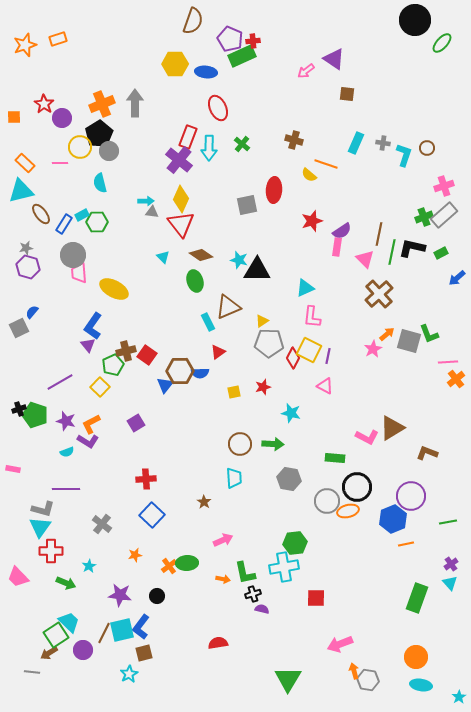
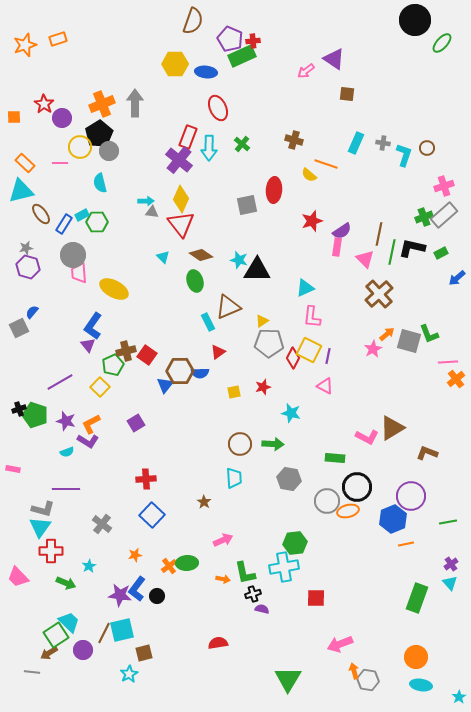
blue L-shape at (141, 627): moved 4 px left, 38 px up
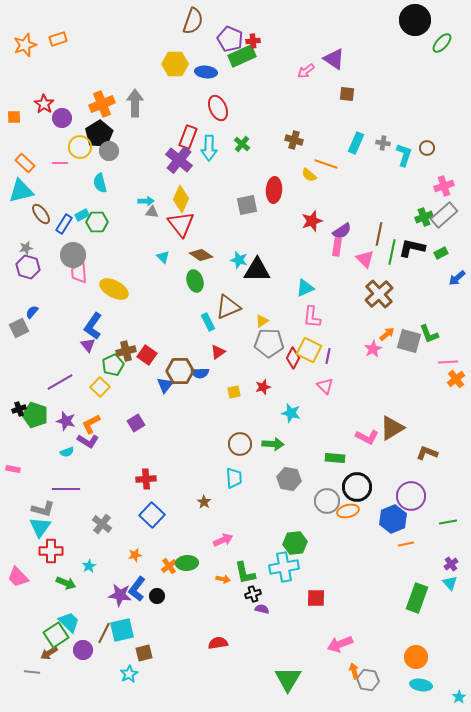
pink triangle at (325, 386): rotated 18 degrees clockwise
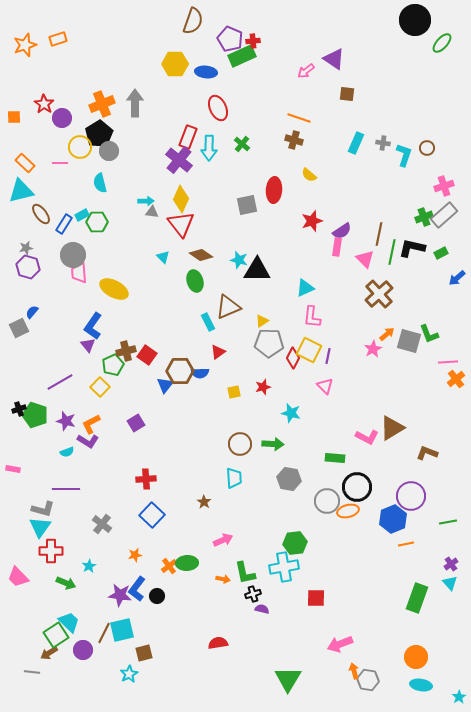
orange line at (326, 164): moved 27 px left, 46 px up
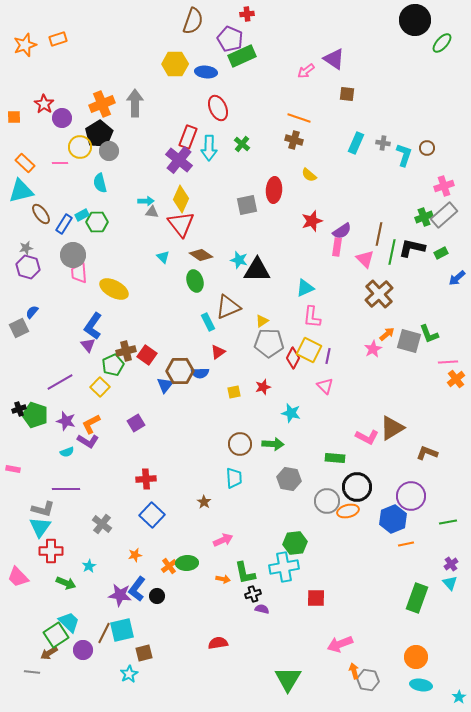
red cross at (253, 41): moved 6 px left, 27 px up
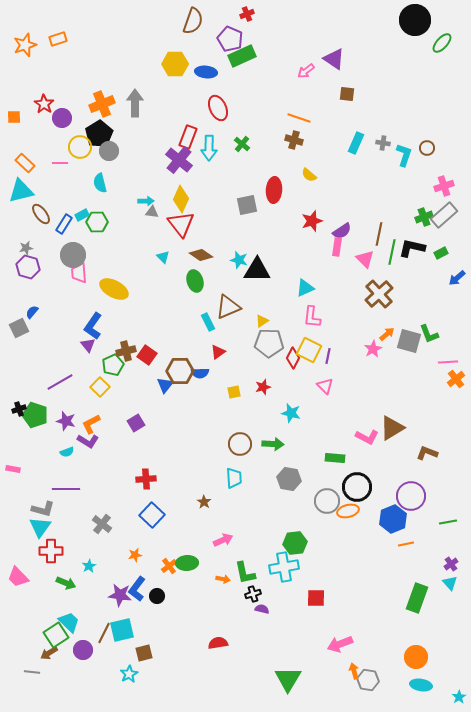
red cross at (247, 14): rotated 16 degrees counterclockwise
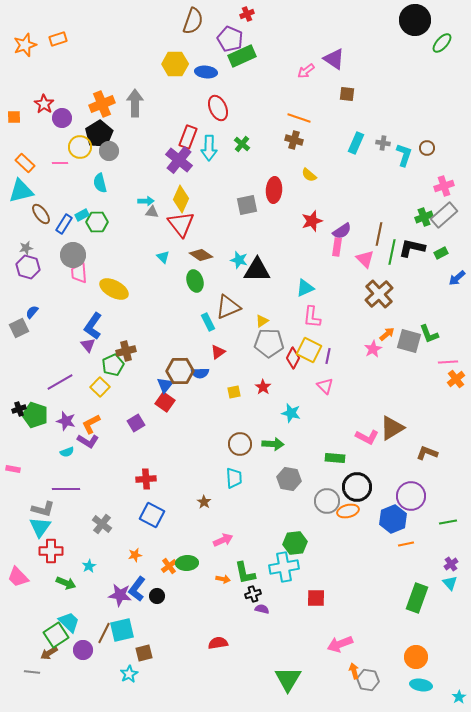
red square at (147, 355): moved 18 px right, 47 px down
red star at (263, 387): rotated 21 degrees counterclockwise
blue square at (152, 515): rotated 15 degrees counterclockwise
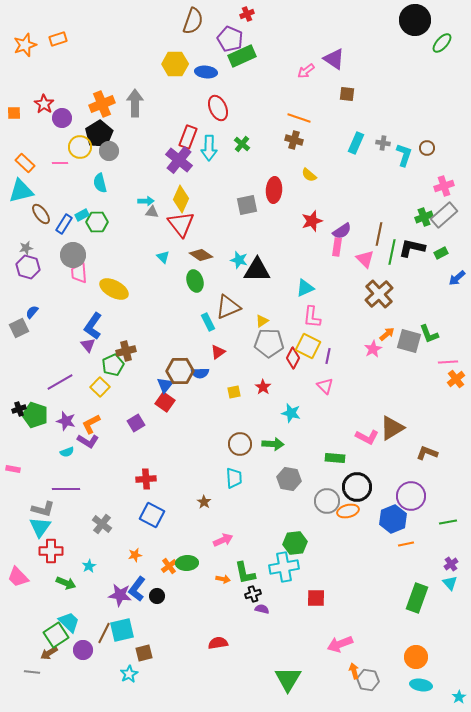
orange square at (14, 117): moved 4 px up
yellow square at (309, 350): moved 1 px left, 4 px up
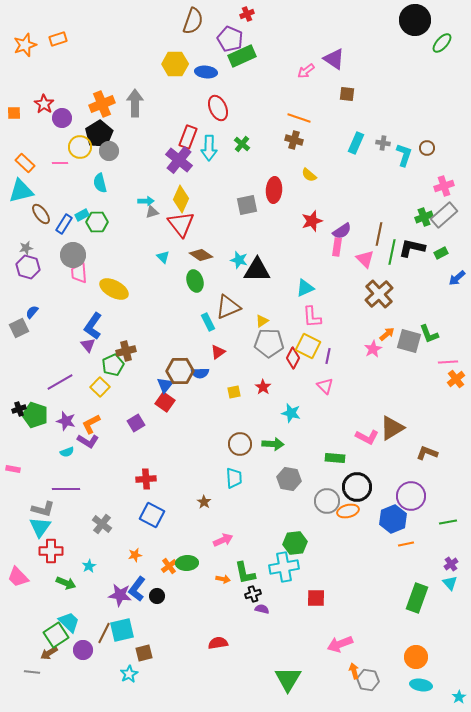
gray triangle at (152, 212): rotated 24 degrees counterclockwise
pink L-shape at (312, 317): rotated 10 degrees counterclockwise
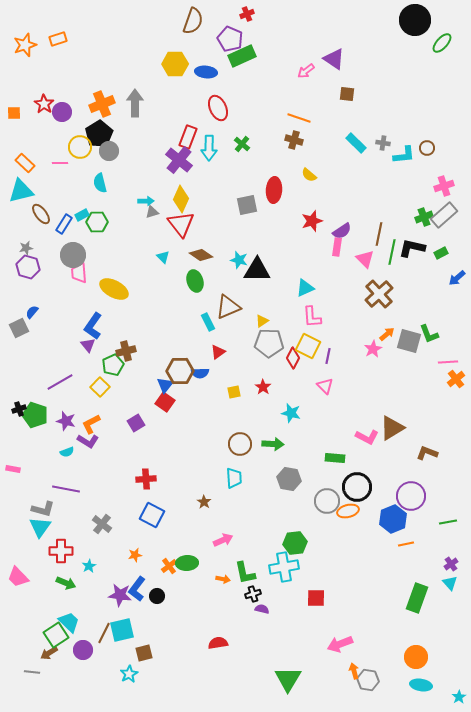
purple circle at (62, 118): moved 6 px up
cyan rectangle at (356, 143): rotated 70 degrees counterclockwise
cyan L-shape at (404, 155): rotated 65 degrees clockwise
purple line at (66, 489): rotated 12 degrees clockwise
red cross at (51, 551): moved 10 px right
